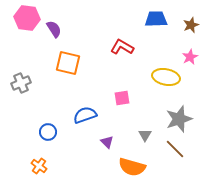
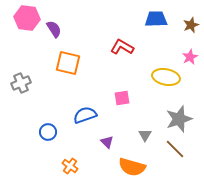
orange cross: moved 31 px right
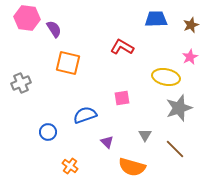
gray star: moved 11 px up
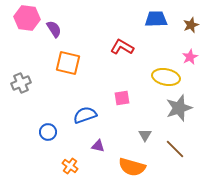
purple triangle: moved 9 px left, 4 px down; rotated 32 degrees counterclockwise
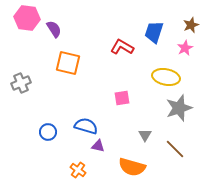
blue trapezoid: moved 2 px left, 13 px down; rotated 70 degrees counterclockwise
pink star: moved 5 px left, 9 px up
blue semicircle: moved 1 px right, 11 px down; rotated 35 degrees clockwise
orange cross: moved 8 px right, 4 px down
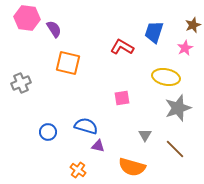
brown star: moved 2 px right
gray star: moved 1 px left
